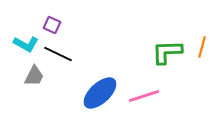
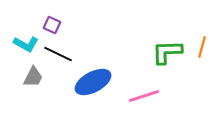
gray trapezoid: moved 1 px left, 1 px down
blue ellipse: moved 7 px left, 11 px up; rotated 15 degrees clockwise
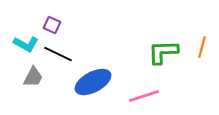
green L-shape: moved 4 px left
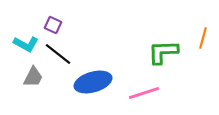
purple square: moved 1 px right
orange line: moved 1 px right, 9 px up
black line: rotated 12 degrees clockwise
blue ellipse: rotated 12 degrees clockwise
pink line: moved 3 px up
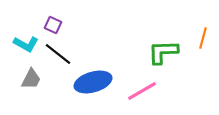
gray trapezoid: moved 2 px left, 2 px down
pink line: moved 2 px left, 2 px up; rotated 12 degrees counterclockwise
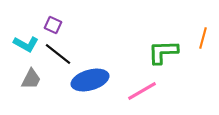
blue ellipse: moved 3 px left, 2 px up
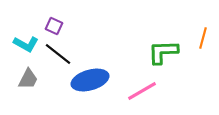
purple square: moved 1 px right, 1 px down
gray trapezoid: moved 3 px left
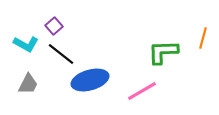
purple square: rotated 24 degrees clockwise
black line: moved 3 px right
gray trapezoid: moved 5 px down
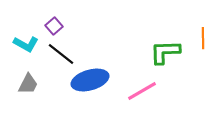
orange line: rotated 15 degrees counterclockwise
green L-shape: moved 2 px right
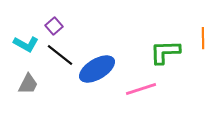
black line: moved 1 px left, 1 px down
blue ellipse: moved 7 px right, 11 px up; rotated 15 degrees counterclockwise
pink line: moved 1 px left, 2 px up; rotated 12 degrees clockwise
